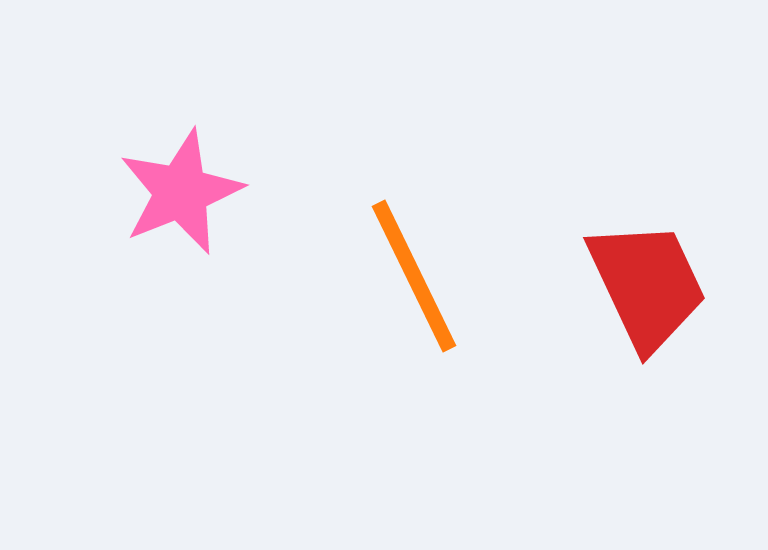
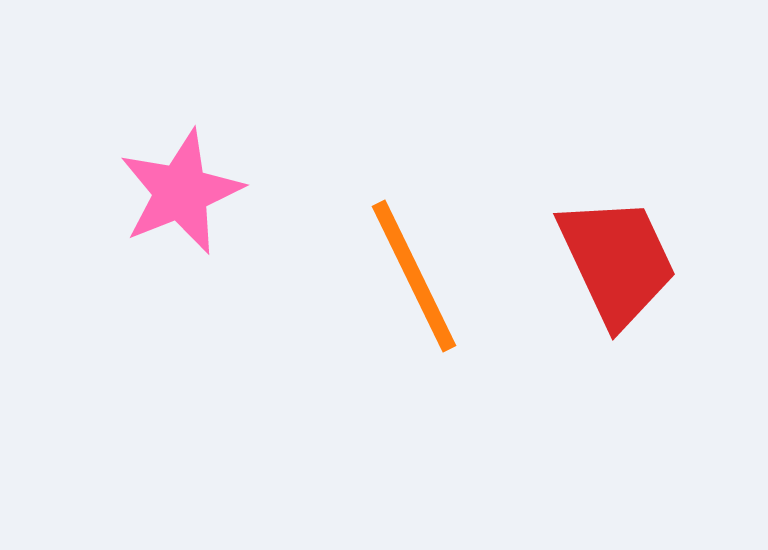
red trapezoid: moved 30 px left, 24 px up
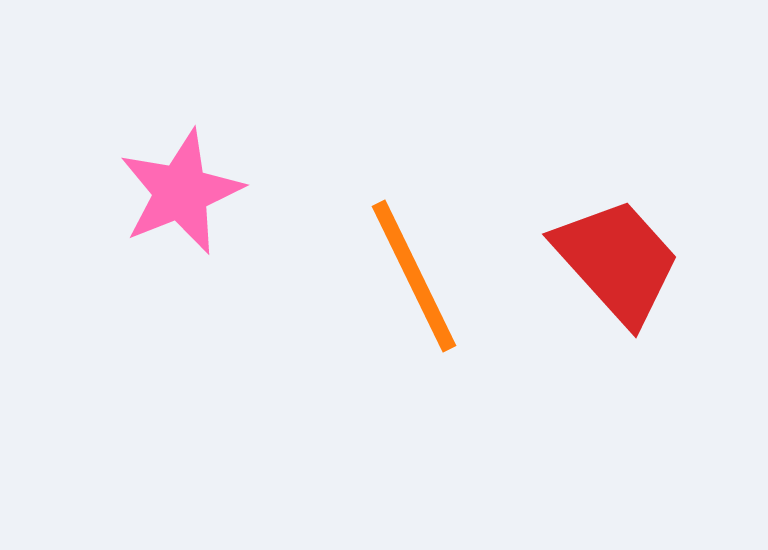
red trapezoid: rotated 17 degrees counterclockwise
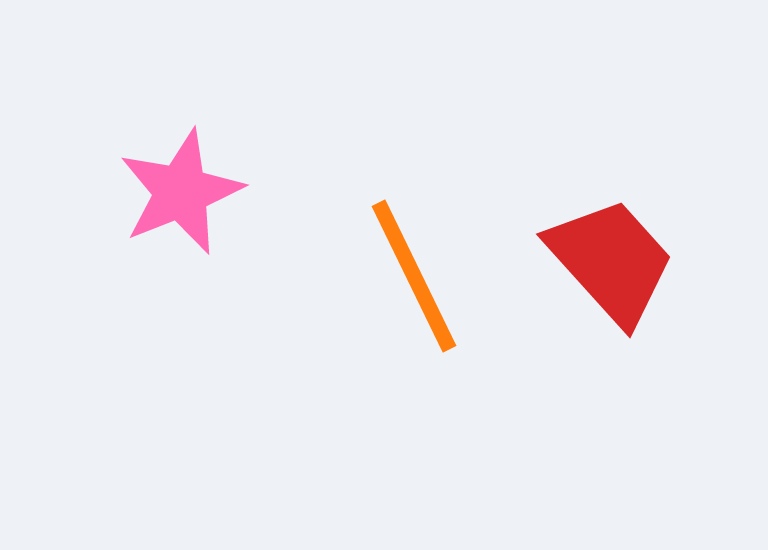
red trapezoid: moved 6 px left
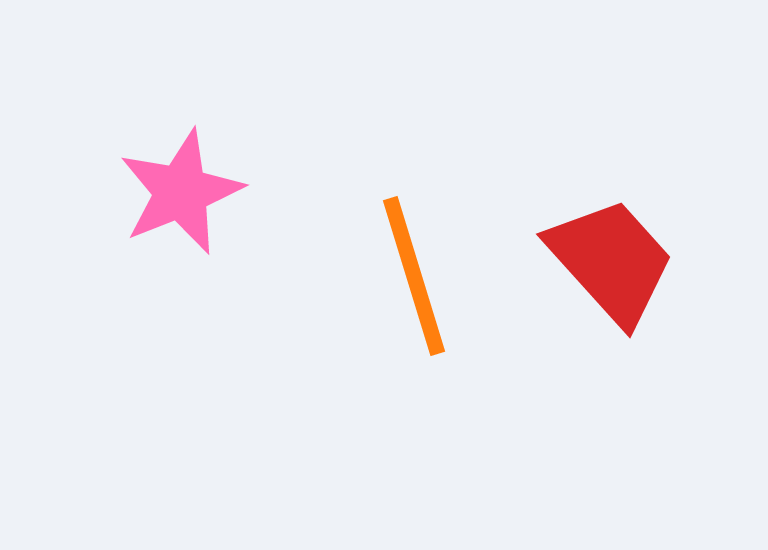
orange line: rotated 9 degrees clockwise
